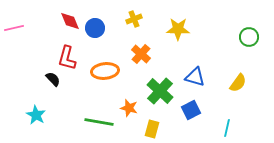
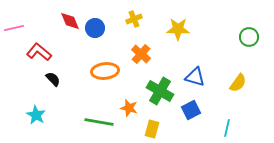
red L-shape: moved 28 px left, 6 px up; rotated 115 degrees clockwise
green cross: rotated 12 degrees counterclockwise
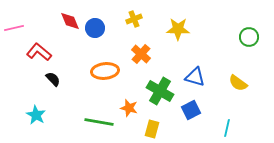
yellow semicircle: rotated 90 degrees clockwise
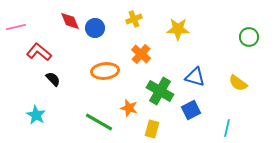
pink line: moved 2 px right, 1 px up
green line: rotated 20 degrees clockwise
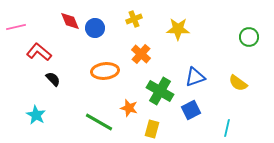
blue triangle: rotated 35 degrees counterclockwise
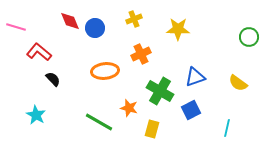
pink line: rotated 30 degrees clockwise
orange cross: rotated 24 degrees clockwise
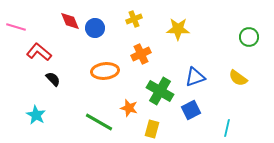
yellow semicircle: moved 5 px up
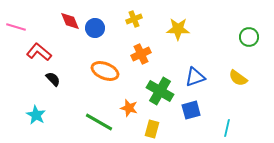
orange ellipse: rotated 28 degrees clockwise
blue square: rotated 12 degrees clockwise
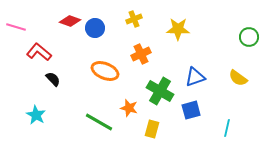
red diamond: rotated 50 degrees counterclockwise
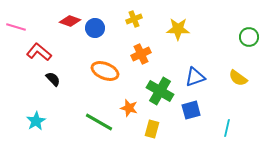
cyan star: moved 6 px down; rotated 12 degrees clockwise
